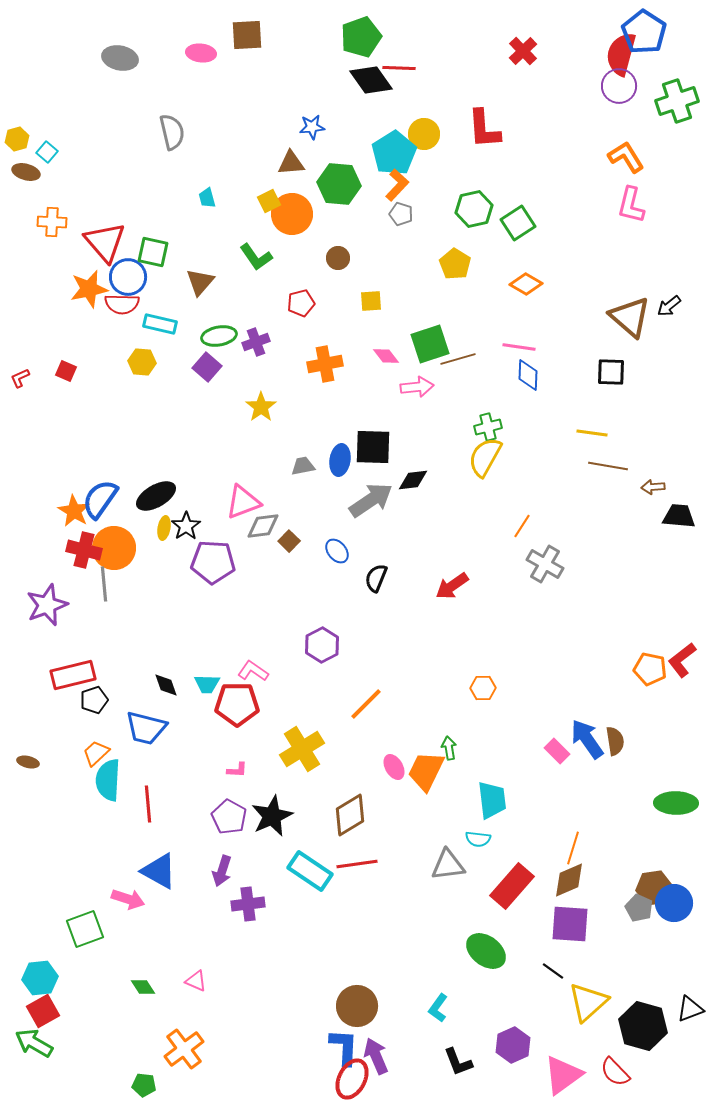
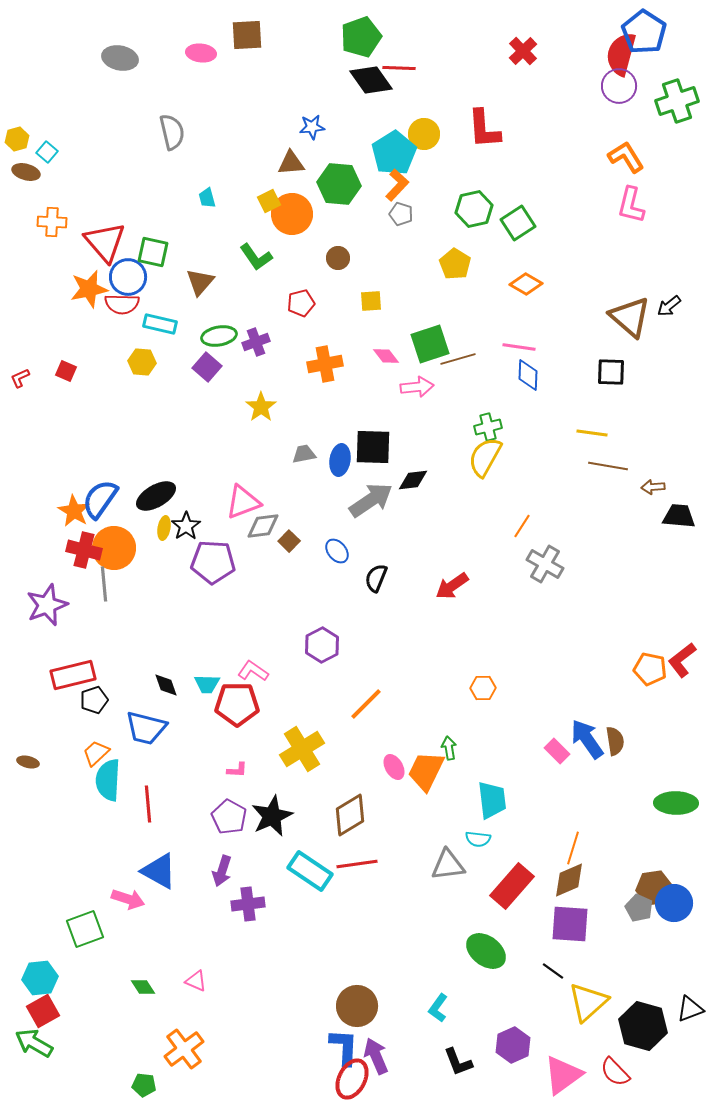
gray trapezoid at (303, 466): moved 1 px right, 12 px up
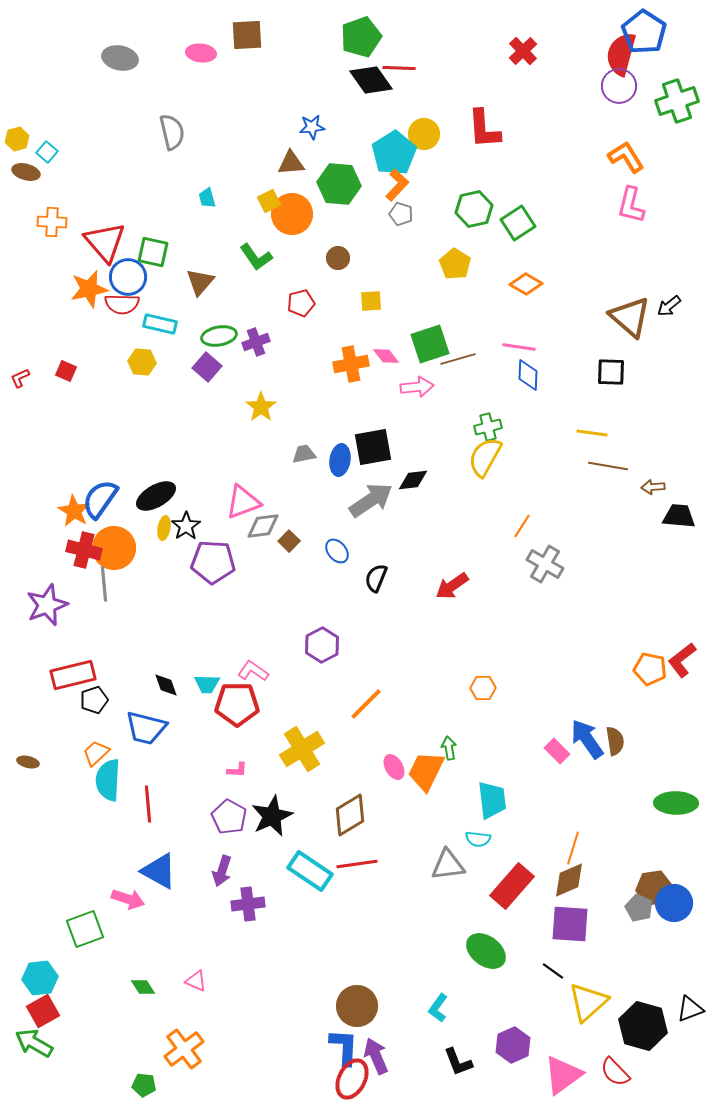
orange cross at (325, 364): moved 26 px right
black square at (373, 447): rotated 12 degrees counterclockwise
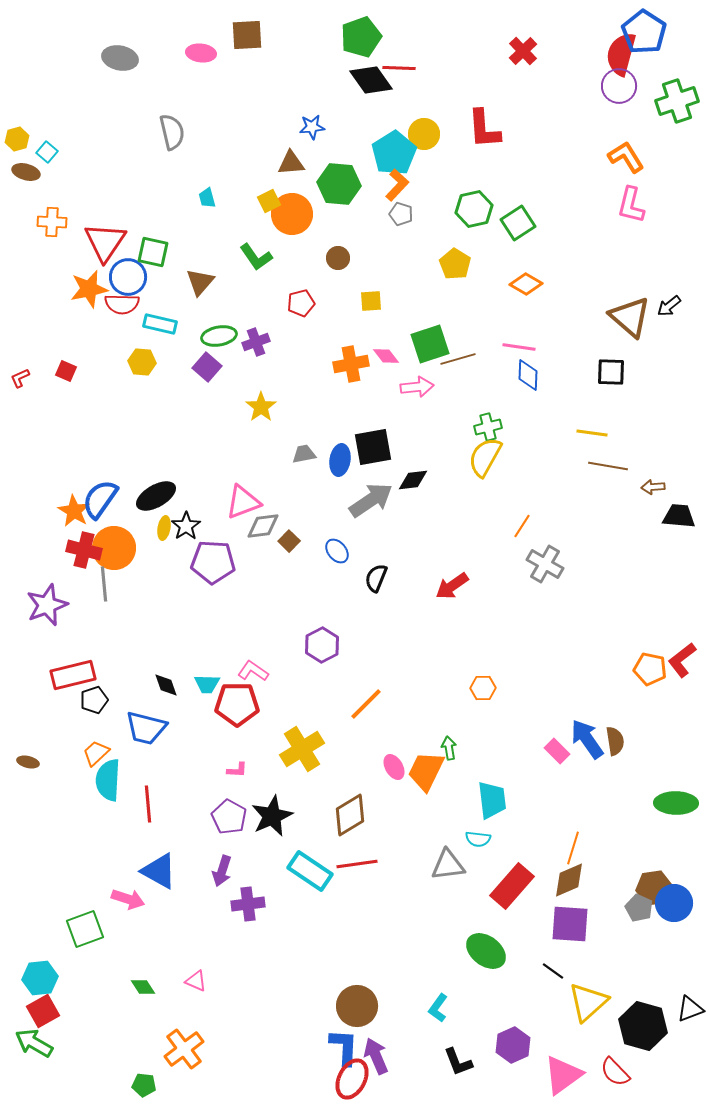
red triangle at (105, 242): rotated 15 degrees clockwise
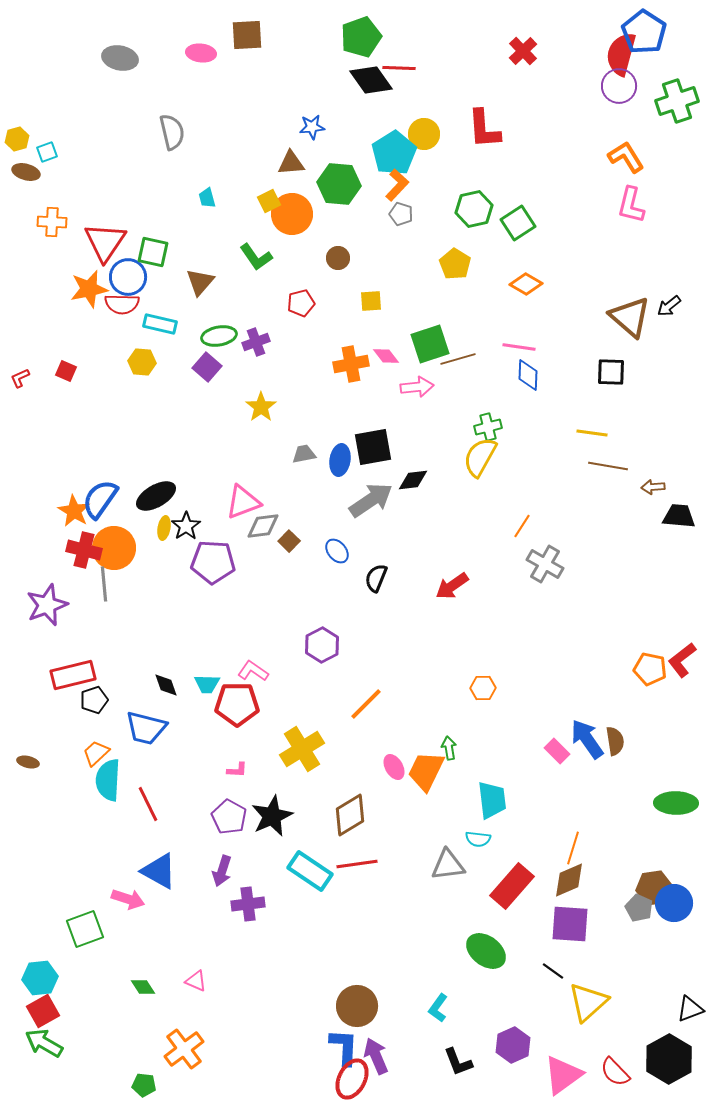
cyan square at (47, 152): rotated 30 degrees clockwise
yellow semicircle at (485, 457): moved 5 px left
red line at (148, 804): rotated 21 degrees counterclockwise
black hexagon at (643, 1026): moved 26 px right, 33 px down; rotated 15 degrees clockwise
green arrow at (34, 1043): moved 10 px right
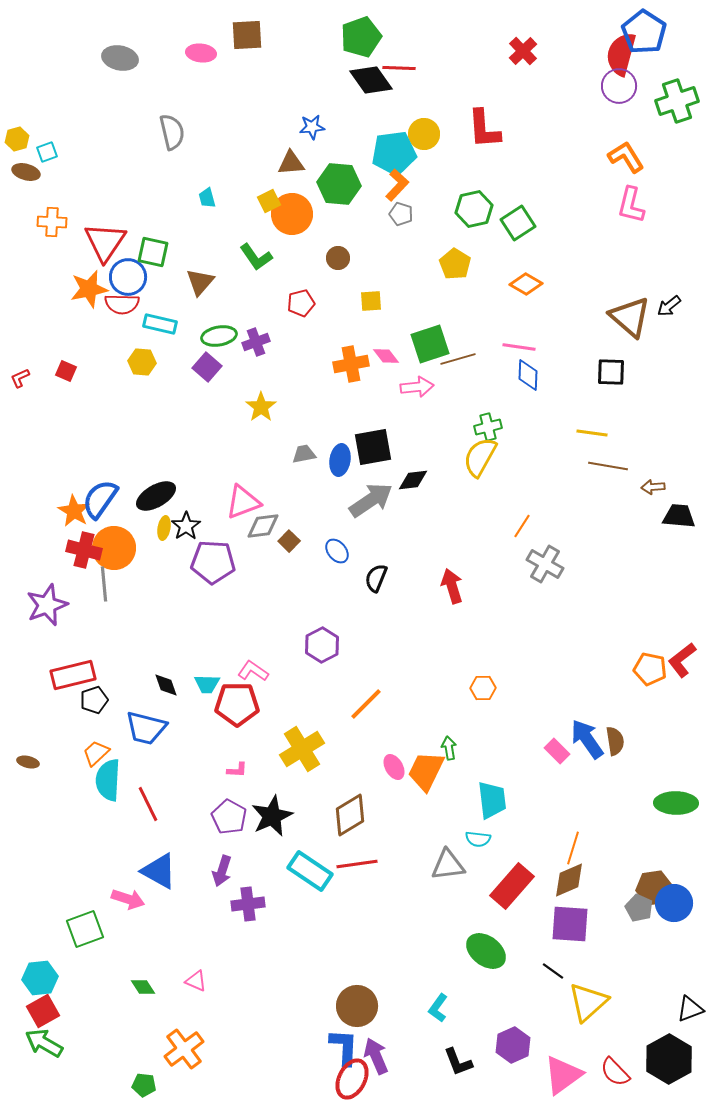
cyan pentagon at (394, 153): rotated 24 degrees clockwise
red arrow at (452, 586): rotated 108 degrees clockwise
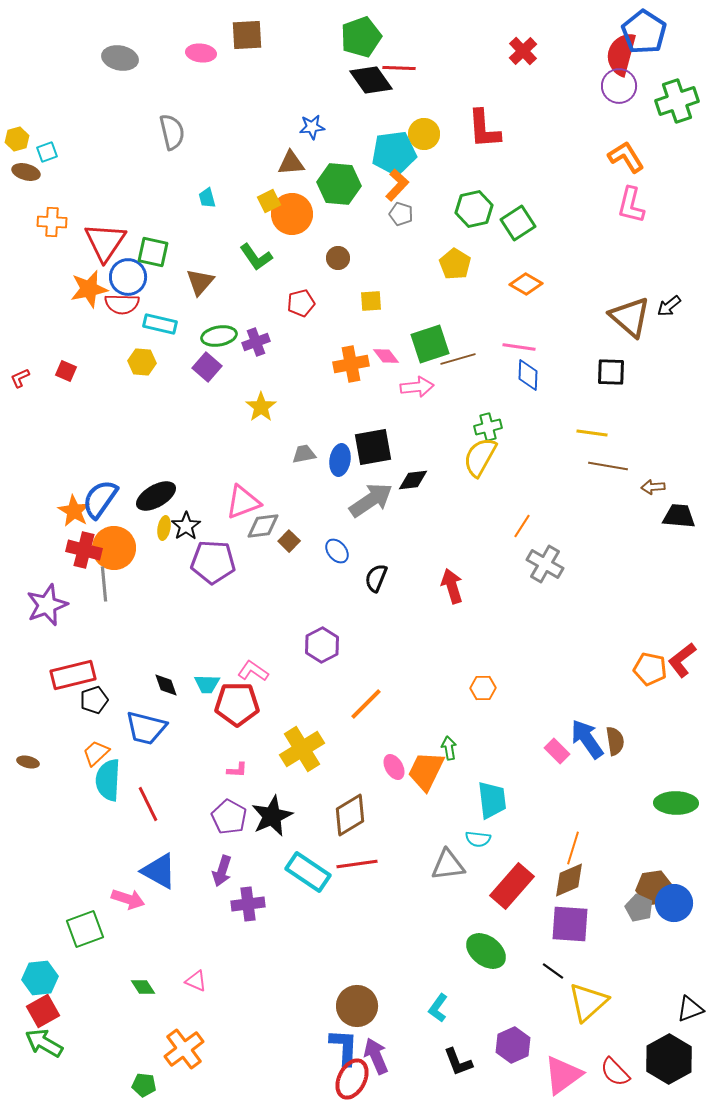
cyan rectangle at (310, 871): moved 2 px left, 1 px down
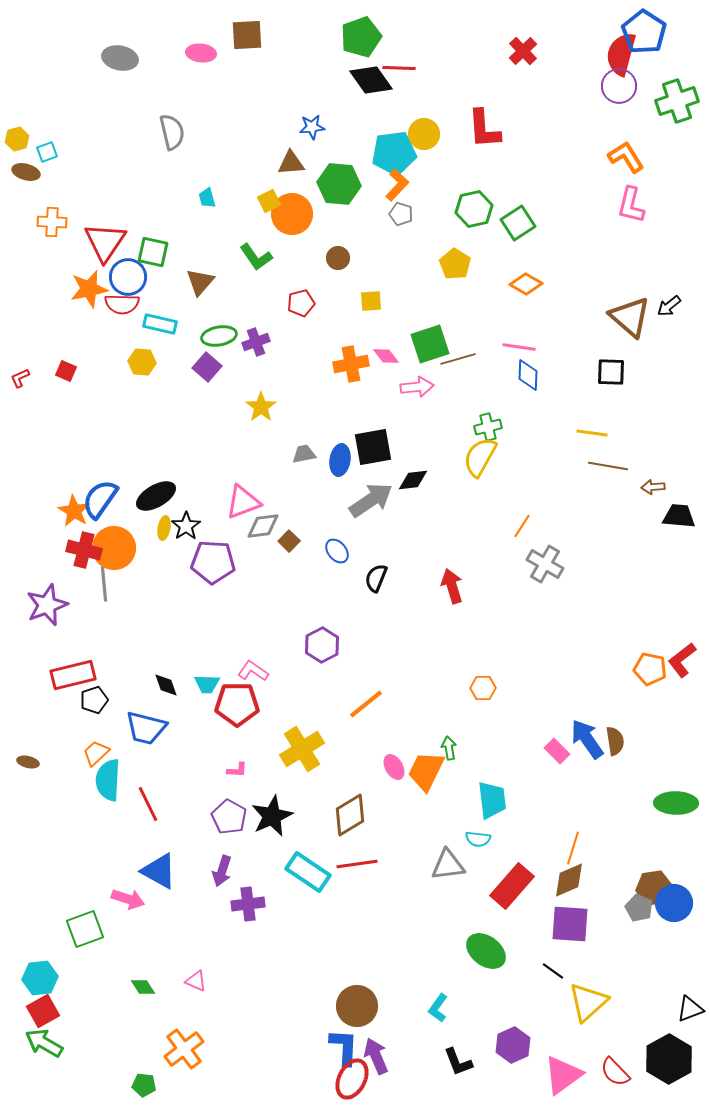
orange line at (366, 704): rotated 6 degrees clockwise
